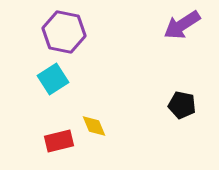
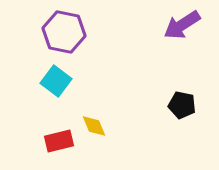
cyan square: moved 3 px right, 2 px down; rotated 20 degrees counterclockwise
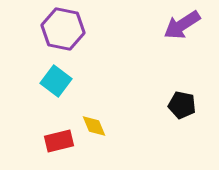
purple hexagon: moved 1 px left, 3 px up
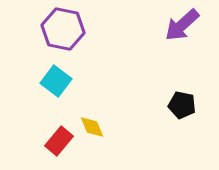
purple arrow: rotated 9 degrees counterclockwise
yellow diamond: moved 2 px left, 1 px down
red rectangle: rotated 36 degrees counterclockwise
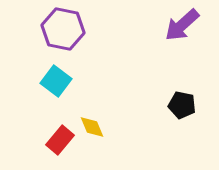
red rectangle: moved 1 px right, 1 px up
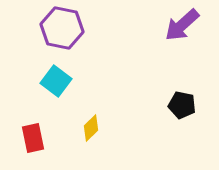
purple hexagon: moved 1 px left, 1 px up
yellow diamond: moved 1 px left, 1 px down; rotated 68 degrees clockwise
red rectangle: moved 27 px left, 2 px up; rotated 52 degrees counterclockwise
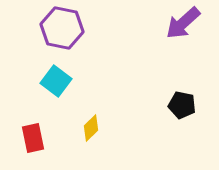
purple arrow: moved 1 px right, 2 px up
